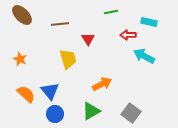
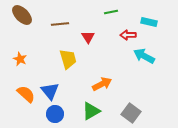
red triangle: moved 2 px up
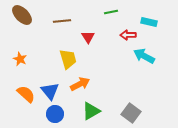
brown line: moved 2 px right, 3 px up
orange arrow: moved 22 px left
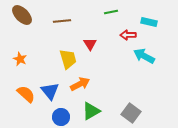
red triangle: moved 2 px right, 7 px down
blue circle: moved 6 px right, 3 px down
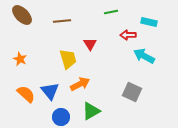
gray square: moved 1 px right, 21 px up; rotated 12 degrees counterclockwise
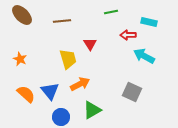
green triangle: moved 1 px right, 1 px up
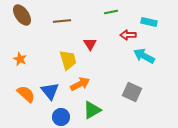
brown ellipse: rotated 10 degrees clockwise
yellow trapezoid: moved 1 px down
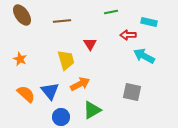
yellow trapezoid: moved 2 px left
gray square: rotated 12 degrees counterclockwise
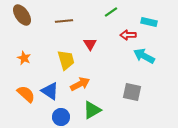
green line: rotated 24 degrees counterclockwise
brown line: moved 2 px right
orange star: moved 4 px right, 1 px up
blue triangle: rotated 18 degrees counterclockwise
